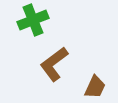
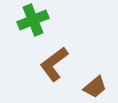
brown trapezoid: rotated 25 degrees clockwise
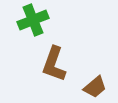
brown L-shape: rotated 33 degrees counterclockwise
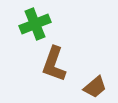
green cross: moved 2 px right, 4 px down
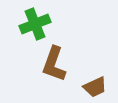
brown trapezoid: rotated 15 degrees clockwise
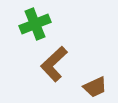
brown L-shape: rotated 27 degrees clockwise
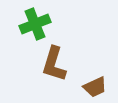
brown L-shape: rotated 30 degrees counterclockwise
